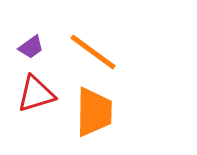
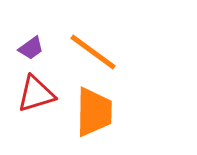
purple trapezoid: moved 1 px down
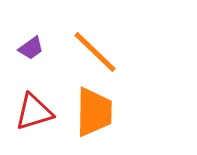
orange line: moved 2 px right; rotated 8 degrees clockwise
red triangle: moved 2 px left, 18 px down
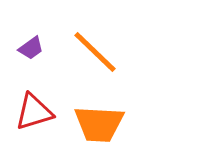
orange trapezoid: moved 5 px right, 12 px down; rotated 92 degrees clockwise
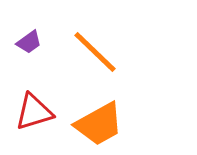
purple trapezoid: moved 2 px left, 6 px up
orange trapezoid: rotated 32 degrees counterclockwise
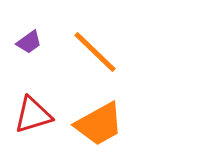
red triangle: moved 1 px left, 3 px down
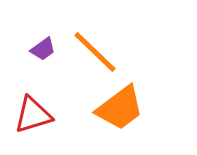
purple trapezoid: moved 14 px right, 7 px down
orange trapezoid: moved 21 px right, 16 px up; rotated 8 degrees counterclockwise
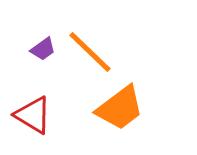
orange line: moved 5 px left
red triangle: rotated 48 degrees clockwise
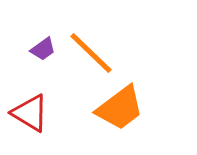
orange line: moved 1 px right, 1 px down
red triangle: moved 3 px left, 2 px up
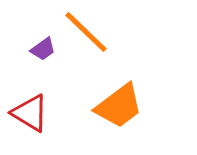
orange line: moved 5 px left, 21 px up
orange trapezoid: moved 1 px left, 2 px up
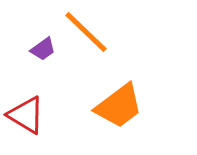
red triangle: moved 4 px left, 2 px down
